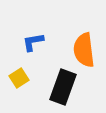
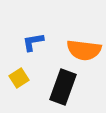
orange semicircle: rotated 76 degrees counterclockwise
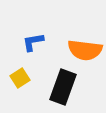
orange semicircle: moved 1 px right
yellow square: moved 1 px right
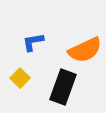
orange semicircle: rotated 32 degrees counterclockwise
yellow square: rotated 12 degrees counterclockwise
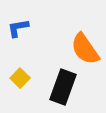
blue L-shape: moved 15 px left, 14 px up
orange semicircle: moved 1 px up; rotated 80 degrees clockwise
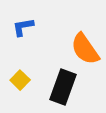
blue L-shape: moved 5 px right, 1 px up
yellow square: moved 2 px down
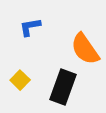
blue L-shape: moved 7 px right
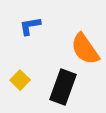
blue L-shape: moved 1 px up
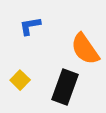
black rectangle: moved 2 px right
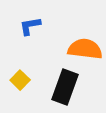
orange semicircle: rotated 132 degrees clockwise
